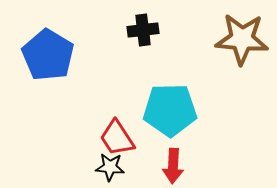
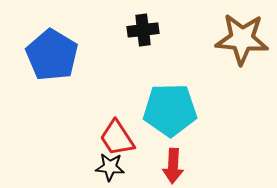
blue pentagon: moved 4 px right
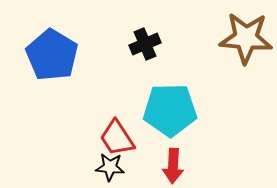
black cross: moved 2 px right, 14 px down; rotated 16 degrees counterclockwise
brown star: moved 4 px right, 1 px up
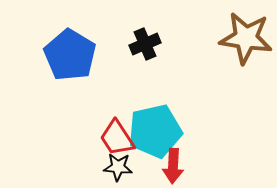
brown star: rotated 4 degrees clockwise
blue pentagon: moved 18 px right
cyan pentagon: moved 15 px left, 21 px down; rotated 12 degrees counterclockwise
black star: moved 8 px right
